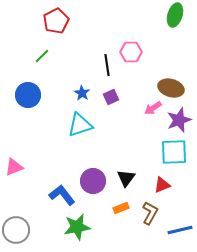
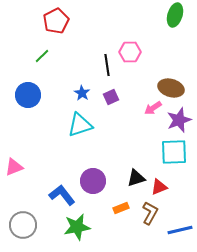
pink hexagon: moved 1 px left
black triangle: moved 10 px right; rotated 36 degrees clockwise
red triangle: moved 3 px left, 2 px down
gray circle: moved 7 px right, 5 px up
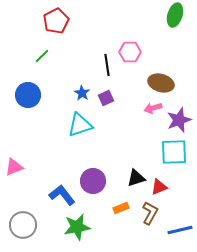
brown ellipse: moved 10 px left, 5 px up
purple square: moved 5 px left, 1 px down
pink arrow: rotated 18 degrees clockwise
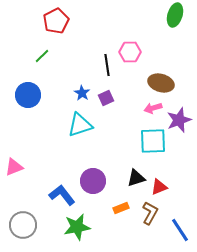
cyan square: moved 21 px left, 11 px up
blue line: rotated 70 degrees clockwise
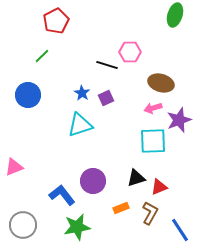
black line: rotated 65 degrees counterclockwise
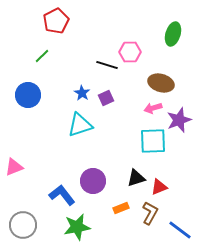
green ellipse: moved 2 px left, 19 px down
blue line: rotated 20 degrees counterclockwise
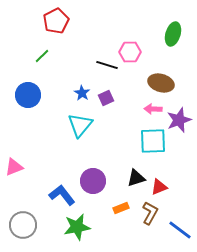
pink arrow: moved 1 px down; rotated 18 degrees clockwise
cyan triangle: rotated 32 degrees counterclockwise
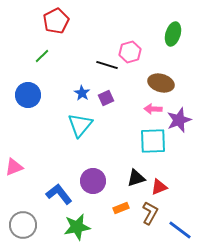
pink hexagon: rotated 15 degrees counterclockwise
blue L-shape: moved 3 px left, 1 px up
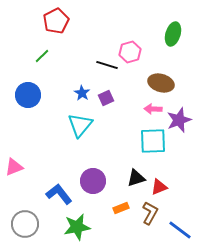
gray circle: moved 2 px right, 1 px up
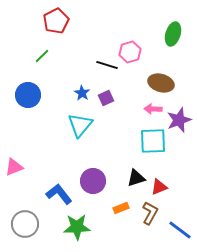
green star: rotated 8 degrees clockwise
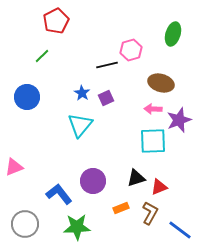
pink hexagon: moved 1 px right, 2 px up
black line: rotated 30 degrees counterclockwise
blue circle: moved 1 px left, 2 px down
